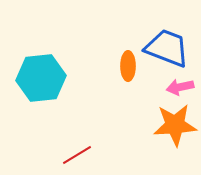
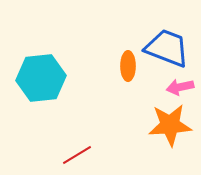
orange star: moved 5 px left
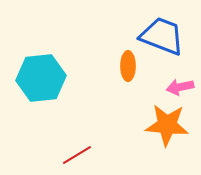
blue trapezoid: moved 5 px left, 12 px up
orange star: moved 3 px left; rotated 9 degrees clockwise
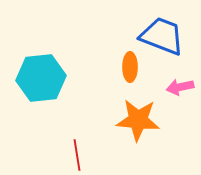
orange ellipse: moved 2 px right, 1 px down
orange star: moved 29 px left, 5 px up
red line: rotated 68 degrees counterclockwise
